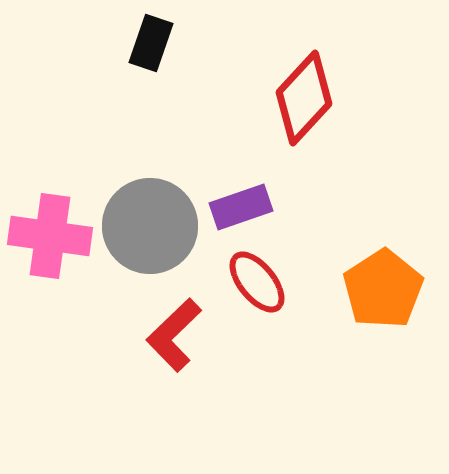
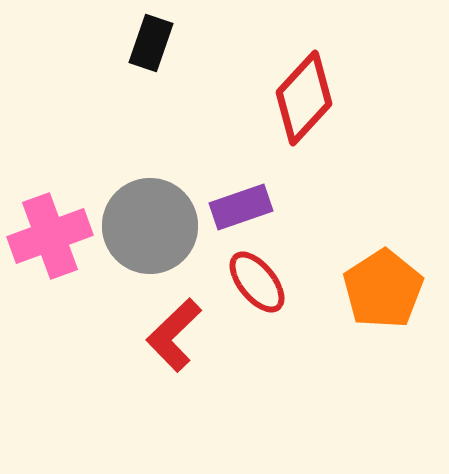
pink cross: rotated 28 degrees counterclockwise
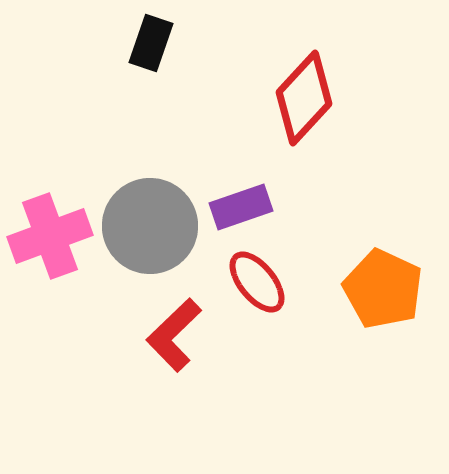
orange pentagon: rotated 14 degrees counterclockwise
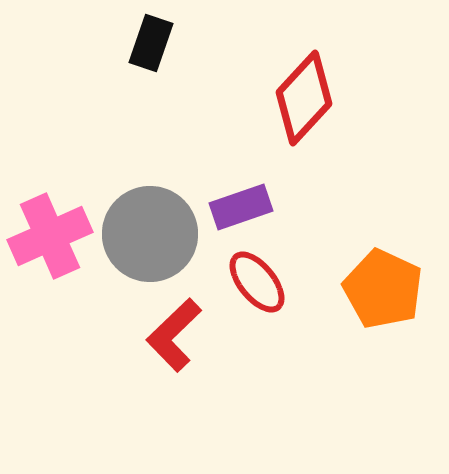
gray circle: moved 8 px down
pink cross: rotated 4 degrees counterclockwise
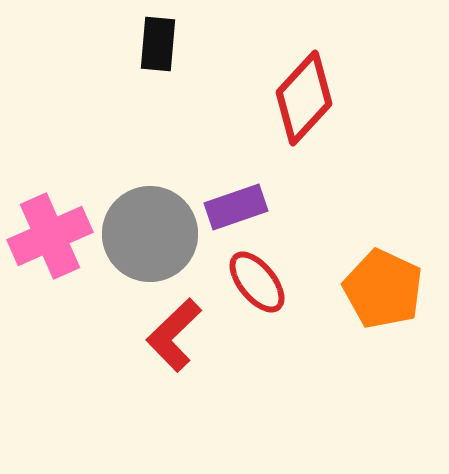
black rectangle: moved 7 px right, 1 px down; rotated 14 degrees counterclockwise
purple rectangle: moved 5 px left
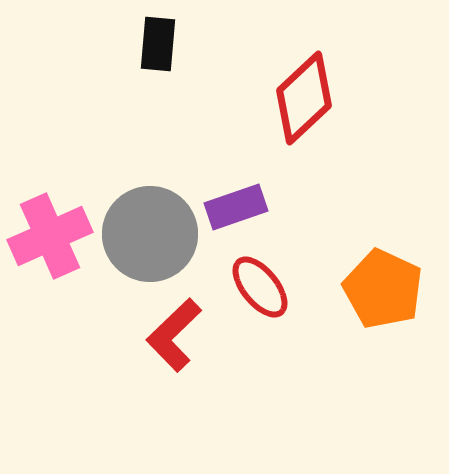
red diamond: rotated 4 degrees clockwise
red ellipse: moved 3 px right, 5 px down
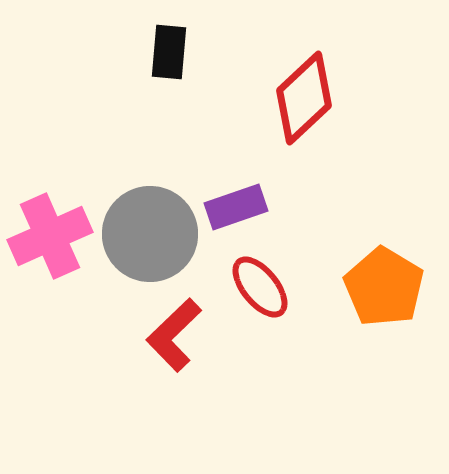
black rectangle: moved 11 px right, 8 px down
orange pentagon: moved 1 px right, 2 px up; rotated 6 degrees clockwise
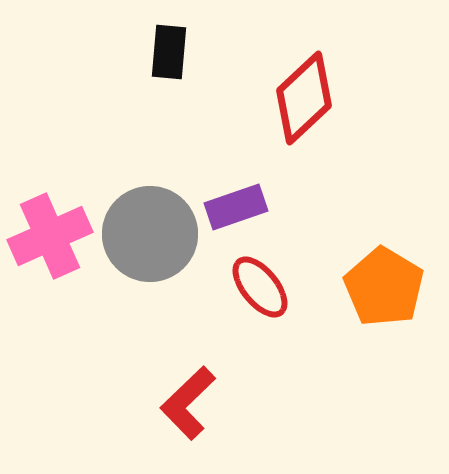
red L-shape: moved 14 px right, 68 px down
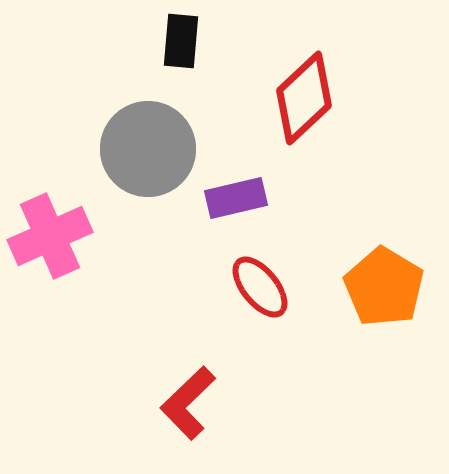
black rectangle: moved 12 px right, 11 px up
purple rectangle: moved 9 px up; rotated 6 degrees clockwise
gray circle: moved 2 px left, 85 px up
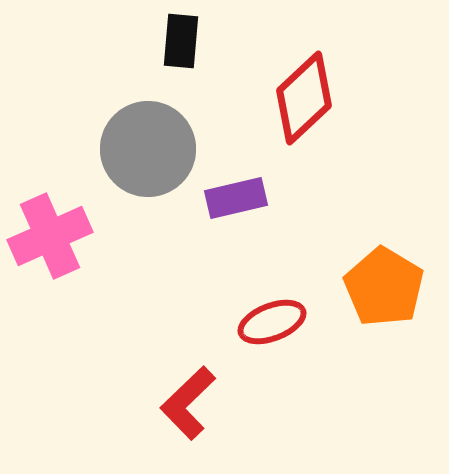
red ellipse: moved 12 px right, 35 px down; rotated 72 degrees counterclockwise
